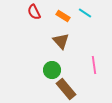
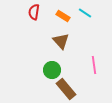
red semicircle: rotated 35 degrees clockwise
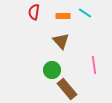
orange rectangle: rotated 32 degrees counterclockwise
brown rectangle: moved 1 px right
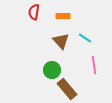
cyan line: moved 25 px down
